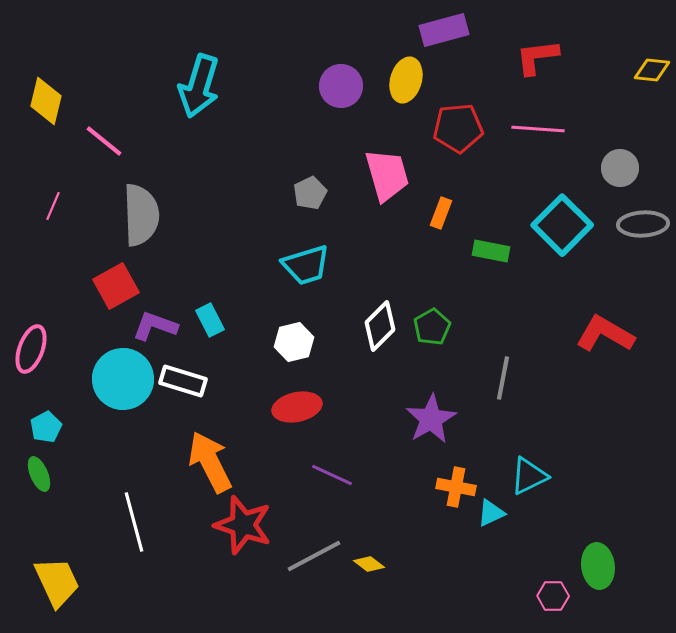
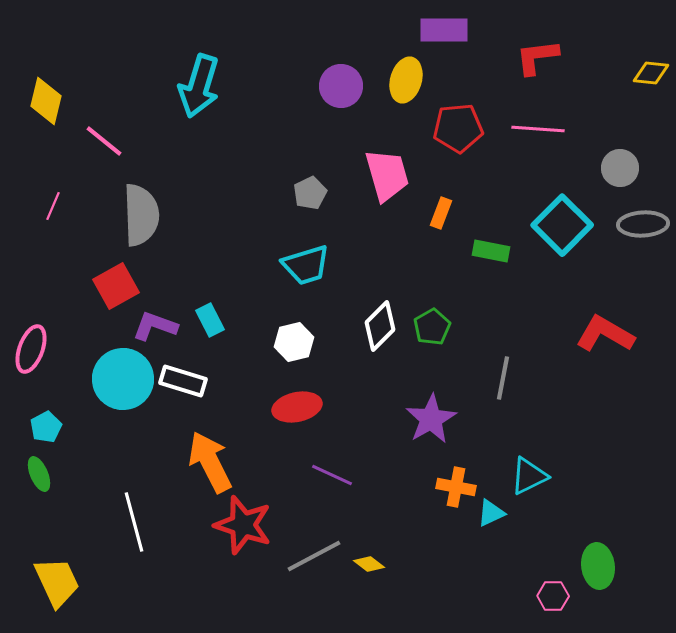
purple rectangle at (444, 30): rotated 15 degrees clockwise
yellow diamond at (652, 70): moved 1 px left, 3 px down
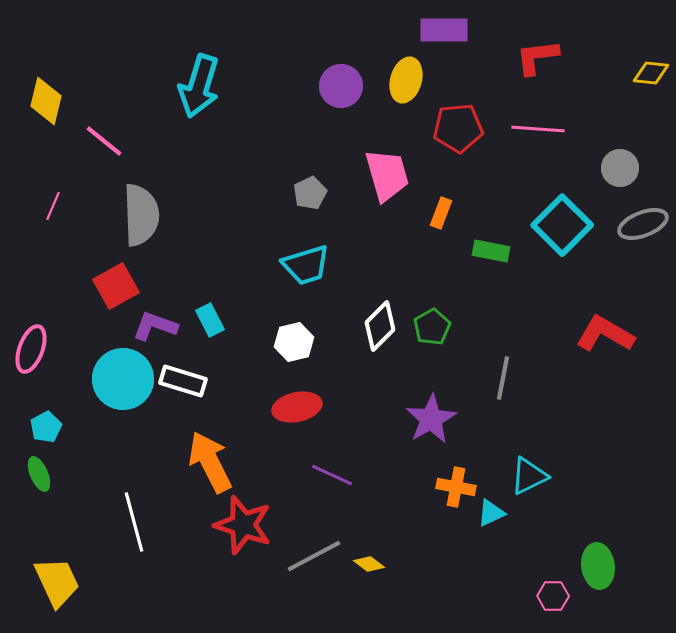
gray ellipse at (643, 224): rotated 18 degrees counterclockwise
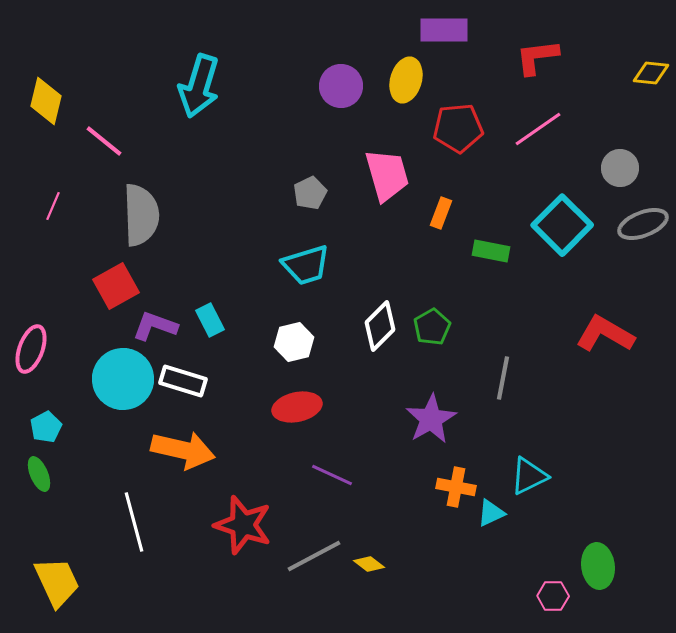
pink line at (538, 129): rotated 39 degrees counterclockwise
orange arrow at (210, 462): moved 27 px left, 12 px up; rotated 130 degrees clockwise
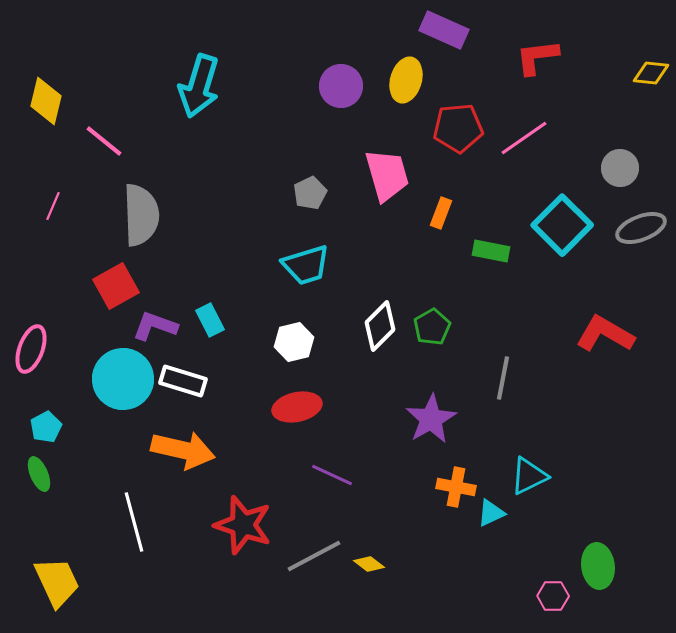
purple rectangle at (444, 30): rotated 24 degrees clockwise
pink line at (538, 129): moved 14 px left, 9 px down
gray ellipse at (643, 224): moved 2 px left, 4 px down
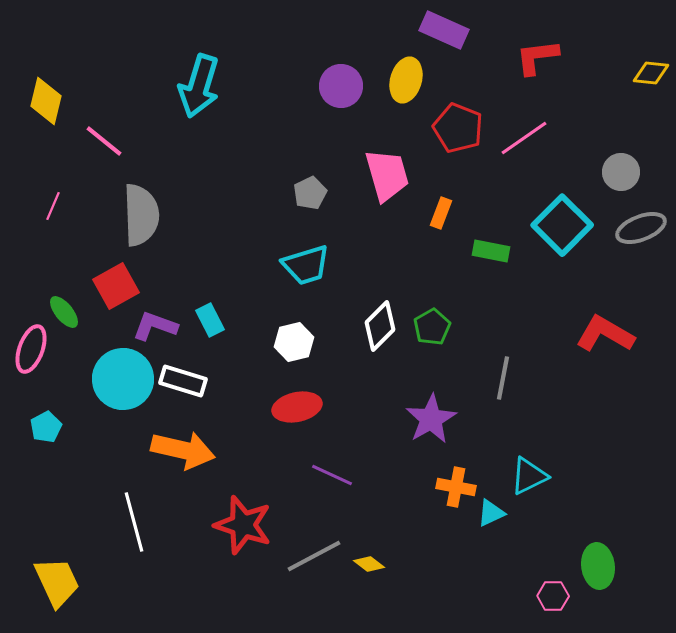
red pentagon at (458, 128): rotated 27 degrees clockwise
gray circle at (620, 168): moved 1 px right, 4 px down
green ellipse at (39, 474): moved 25 px right, 162 px up; rotated 16 degrees counterclockwise
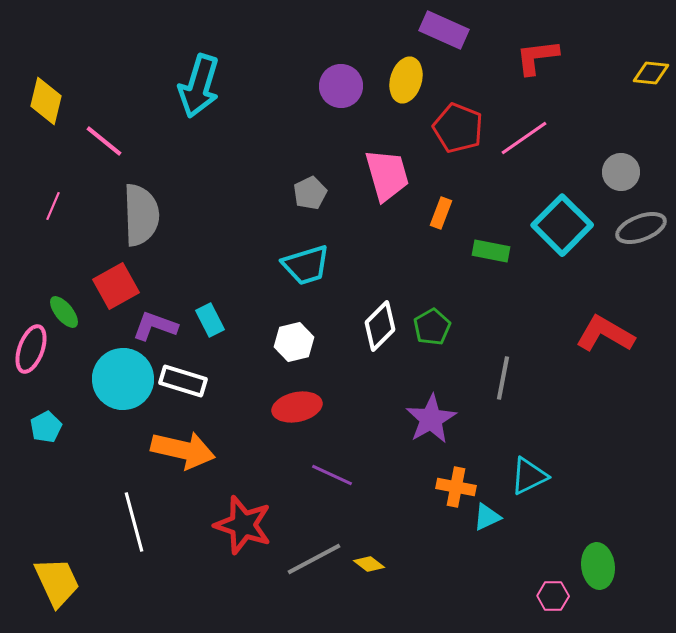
cyan triangle at (491, 513): moved 4 px left, 4 px down
gray line at (314, 556): moved 3 px down
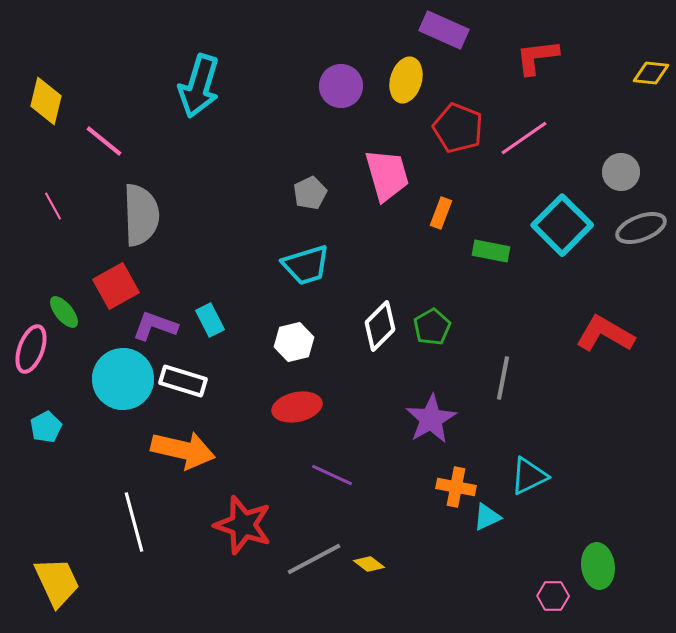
pink line at (53, 206): rotated 52 degrees counterclockwise
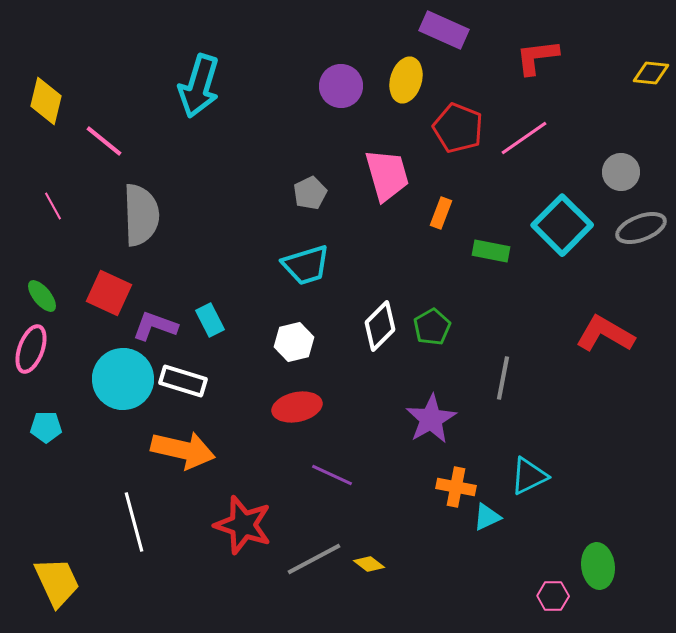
red square at (116, 286): moved 7 px left, 7 px down; rotated 36 degrees counterclockwise
green ellipse at (64, 312): moved 22 px left, 16 px up
cyan pentagon at (46, 427): rotated 28 degrees clockwise
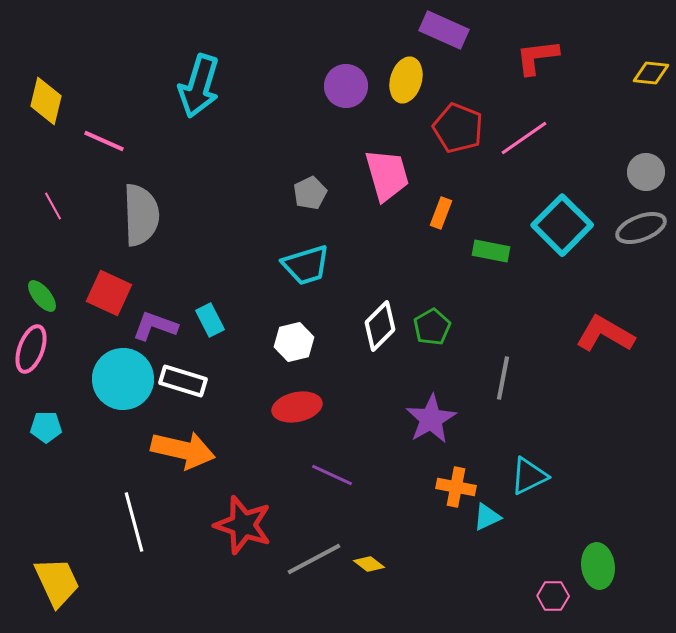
purple circle at (341, 86): moved 5 px right
pink line at (104, 141): rotated 15 degrees counterclockwise
gray circle at (621, 172): moved 25 px right
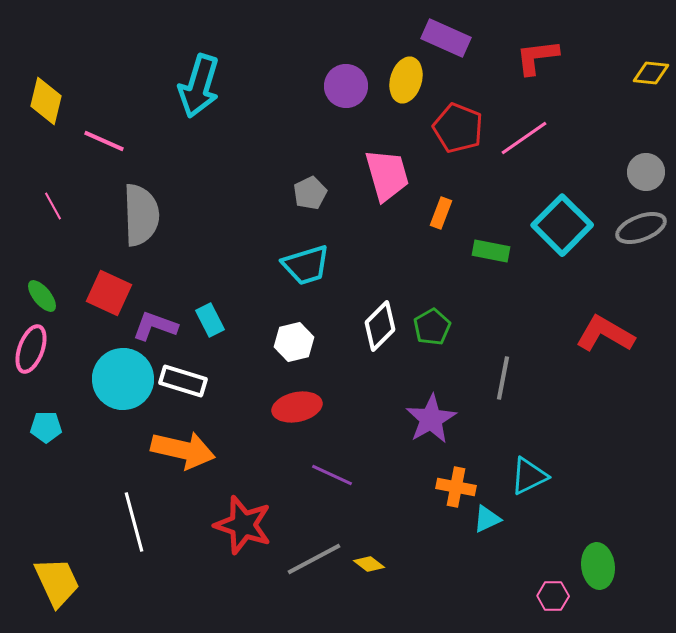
purple rectangle at (444, 30): moved 2 px right, 8 px down
cyan triangle at (487, 517): moved 2 px down
